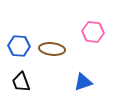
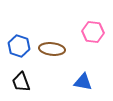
blue hexagon: rotated 15 degrees clockwise
blue triangle: rotated 30 degrees clockwise
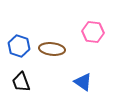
blue triangle: rotated 24 degrees clockwise
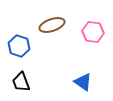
brown ellipse: moved 24 px up; rotated 25 degrees counterclockwise
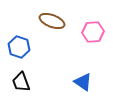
brown ellipse: moved 4 px up; rotated 40 degrees clockwise
pink hexagon: rotated 10 degrees counterclockwise
blue hexagon: moved 1 px down
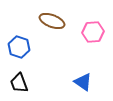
black trapezoid: moved 2 px left, 1 px down
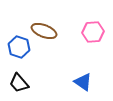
brown ellipse: moved 8 px left, 10 px down
black trapezoid: rotated 20 degrees counterclockwise
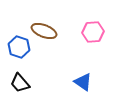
black trapezoid: moved 1 px right
